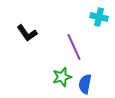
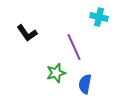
green star: moved 6 px left, 4 px up
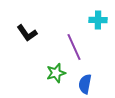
cyan cross: moved 1 px left, 3 px down; rotated 12 degrees counterclockwise
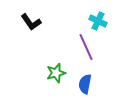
cyan cross: moved 1 px down; rotated 24 degrees clockwise
black L-shape: moved 4 px right, 11 px up
purple line: moved 12 px right
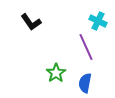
green star: rotated 18 degrees counterclockwise
blue semicircle: moved 1 px up
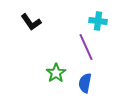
cyan cross: rotated 18 degrees counterclockwise
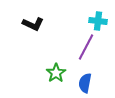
black L-shape: moved 2 px right, 2 px down; rotated 30 degrees counterclockwise
purple line: rotated 52 degrees clockwise
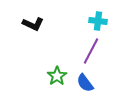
purple line: moved 5 px right, 4 px down
green star: moved 1 px right, 3 px down
blue semicircle: rotated 48 degrees counterclockwise
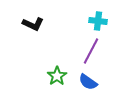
blue semicircle: moved 3 px right, 1 px up; rotated 18 degrees counterclockwise
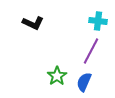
black L-shape: moved 1 px up
blue semicircle: moved 4 px left; rotated 78 degrees clockwise
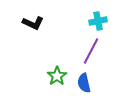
cyan cross: rotated 18 degrees counterclockwise
blue semicircle: moved 1 px down; rotated 36 degrees counterclockwise
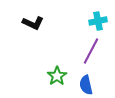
blue semicircle: moved 2 px right, 2 px down
